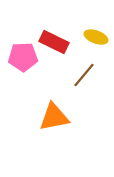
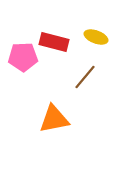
red rectangle: rotated 12 degrees counterclockwise
brown line: moved 1 px right, 2 px down
orange triangle: moved 2 px down
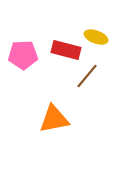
red rectangle: moved 12 px right, 8 px down
pink pentagon: moved 2 px up
brown line: moved 2 px right, 1 px up
